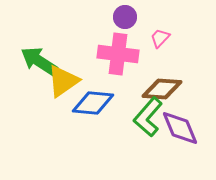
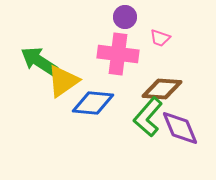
pink trapezoid: rotated 115 degrees counterclockwise
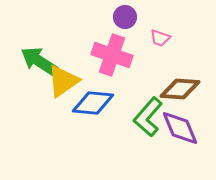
pink cross: moved 6 px left, 1 px down; rotated 12 degrees clockwise
brown diamond: moved 18 px right
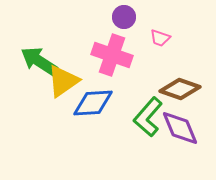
purple circle: moved 1 px left
brown diamond: rotated 15 degrees clockwise
blue diamond: rotated 9 degrees counterclockwise
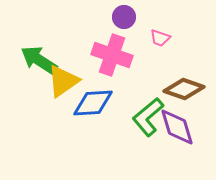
green arrow: moved 1 px up
brown diamond: moved 4 px right
green L-shape: rotated 9 degrees clockwise
purple diamond: moved 3 px left, 1 px up; rotated 6 degrees clockwise
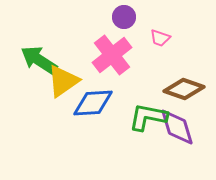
pink cross: rotated 33 degrees clockwise
green L-shape: rotated 51 degrees clockwise
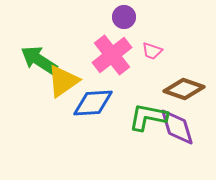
pink trapezoid: moved 8 px left, 13 px down
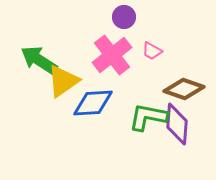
pink trapezoid: rotated 10 degrees clockwise
purple diamond: moved 3 px up; rotated 21 degrees clockwise
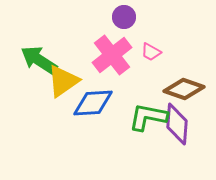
pink trapezoid: moved 1 px left, 1 px down
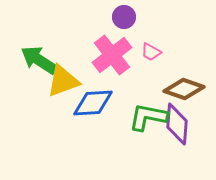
yellow triangle: rotated 15 degrees clockwise
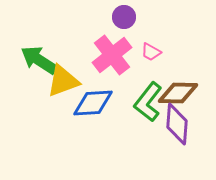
brown diamond: moved 6 px left, 4 px down; rotated 18 degrees counterclockwise
green L-shape: moved 15 px up; rotated 63 degrees counterclockwise
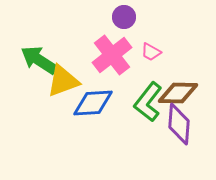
purple diamond: moved 2 px right
